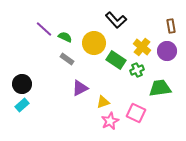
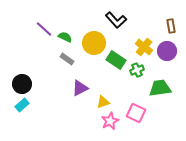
yellow cross: moved 2 px right
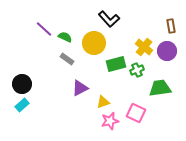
black L-shape: moved 7 px left, 1 px up
green rectangle: moved 4 px down; rotated 48 degrees counterclockwise
pink star: rotated 12 degrees clockwise
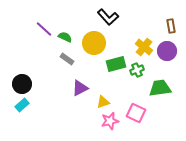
black L-shape: moved 1 px left, 2 px up
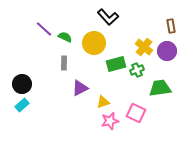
gray rectangle: moved 3 px left, 4 px down; rotated 56 degrees clockwise
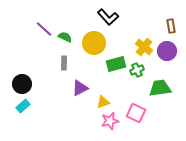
cyan rectangle: moved 1 px right, 1 px down
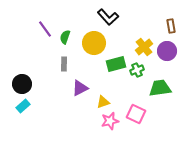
purple line: moved 1 px right; rotated 12 degrees clockwise
green semicircle: rotated 96 degrees counterclockwise
yellow cross: rotated 12 degrees clockwise
gray rectangle: moved 1 px down
pink square: moved 1 px down
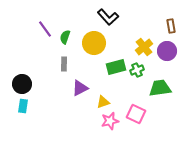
green rectangle: moved 3 px down
cyan rectangle: rotated 40 degrees counterclockwise
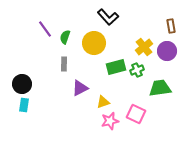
cyan rectangle: moved 1 px right, 1 px up
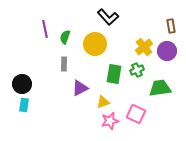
purple line: rotated 24 degrees clockwise
yellow circle: moved 1 px right, 1 px down
green rectangle: moved 2 px left, 7 px down; rotated 66 degrees counterclockwise
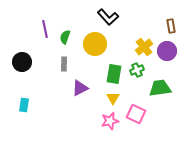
black circle: moved 22 px up
yellow triangle: moved 10 px right, 4 px up; rotated 40 degrees counterclockwise
